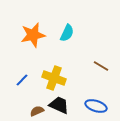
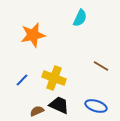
cyan semicircle: moved 13 px right, 15 px up
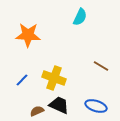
cyan semicircle: moved 1 px up
orange star: moved 5 px left; rotated 15 degrees clockwise
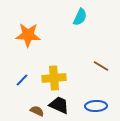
yellow cross: rotated 25 degrees counterclockwise
blue ellipse: rotated 20 degrees counterclockwise
brown semicircle: rotated 48 degrees clockwise
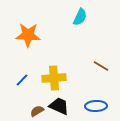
black trapezoid: moved 1 px down
brown semicircle: rotated 56 degrees counterclockwise
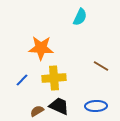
orange star: moved 13 px right, 13 px down
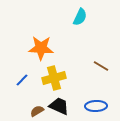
yellow cross: rotated 10 degrees counterclockwise
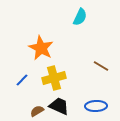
orange star: rotated 25 degrees clockwise
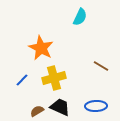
black trapezoid: moved 1 px right, 1 px down
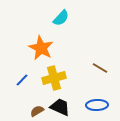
cyan semicircle: moved 19 px left, 1 px down; rotated 18 degrees clockwise
brown line: moved 1 px left, 2 px down
blue ellipse: moved 1 px right, 1 px up
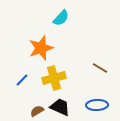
orange star: rotated 25 degrees clockwise
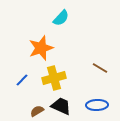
black trapezoid: moved 1 px right, 1 px up
